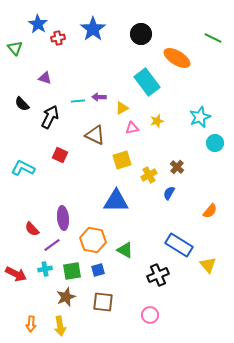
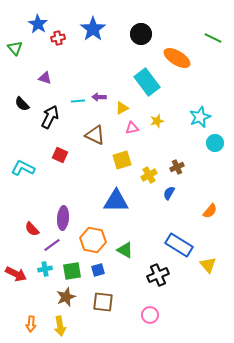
brown cross at (177, 167): rotated 24 degrees clockwise
purple ellipse at (63, 218): rotated 10 degrees clockwise
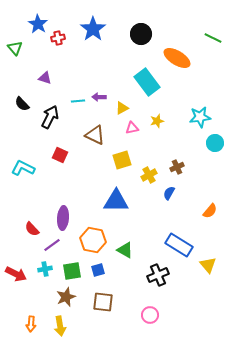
cyan star at (200, 117): rotated 15 degrees clockwise
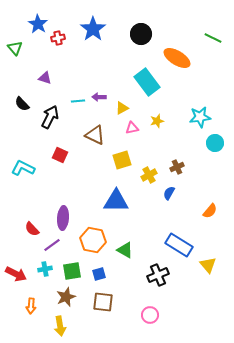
blue square at (98, 270): moved 1 px right, 4 px down
orange arrow at (31, 324): moved 18 px up
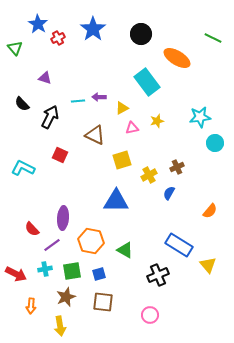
red cross at (58, 38): rotated 16 degrees counterclockwise
orange hexagon at (93, 240): moved 2 px left, 1 px down
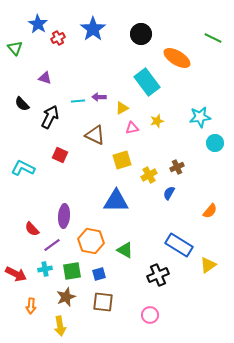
purple ellipse at (63, 218): moved 1 px right, 2 px up
yellow triangle at (208, 265): rotated 36 degrees clockwise
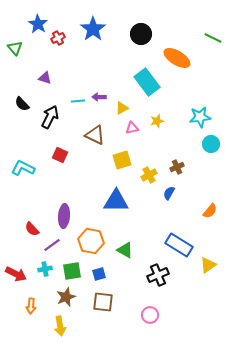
cyan circle at (215, 143): moved 4 px left, 1 px down
